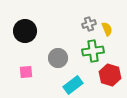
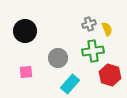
cyan rectangle: moved 3 px left, 1 px up; rotated 12 degrees counterclockwise
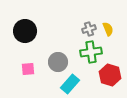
gray cross: moved 5 px down
yellow semicircle: moved 1 px right
green cross: moved 2 px left, 1 px down
gray circle: moved 4 px down
pink square: moved 2 px right, 3 px up
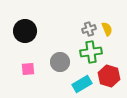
yellow semicircle: moved 1 px left
gray circle: moved 2 px right
red hexagon: moved 1 px left, 1 px down
cyan rectangle: moved 12 px right; rotated 18 degrees clockwise
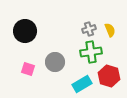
yellow semicircle: moved 3 px right, 1 px down
gray circle: moved 5 px left
pink square: rotated 24 degrees clockwise
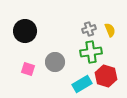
red hexagon: moved 3 px left
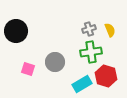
black circle: moved 9 px left
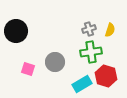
yellow semicircle: rotated 40 degrees clockwise
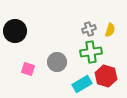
black circle: moved 1 px left
gray circle: moved 2 px right
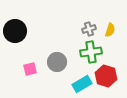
pink square: moved 2 px right; rotated 32 degrees counterclockwise
